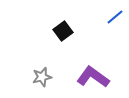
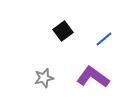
blue line: moved 11 px left, 22 px down
gray star: moved 2 px right, 1 px down
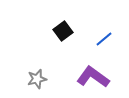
gray star: moved 7 px left, 1 px down
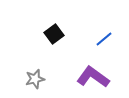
black square: moved 9 px left, 3 px down
gray star: moved 2 px left
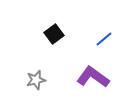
gray star: moved 1 px right, 1 px down
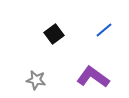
blue line: moved 9 px up
gray star: rotated 24 degrees clockwise
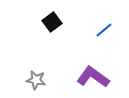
black square: moved 2 px left, 12 px up
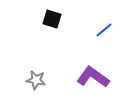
black square: moved 3 px up; rotated 36 degrees counterclockwise
